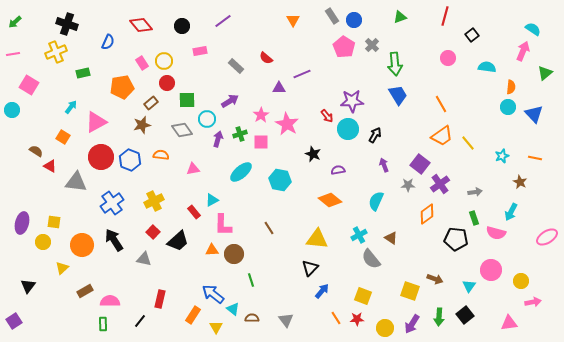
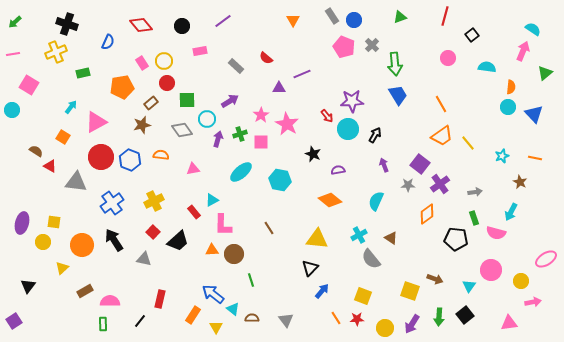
pink pentagon at (344, 47): rotated 10 degrees counterclockwise
pink ellipse at (547, 237): moved 1 px left, 22 px down
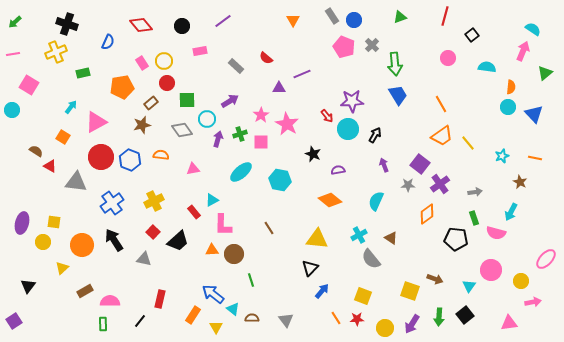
pink ellipse at (546, 259): rotated 15 degrees counterclockwise
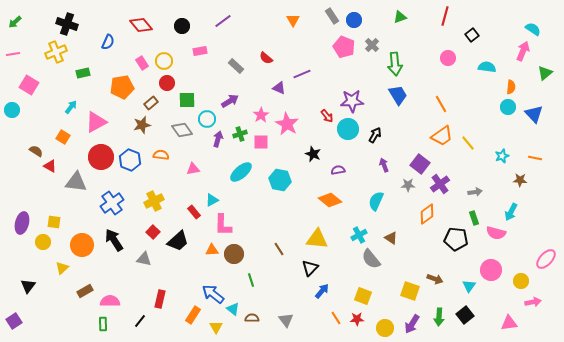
purple triangle at (279, 88): rotated 24 degrees clockwise
brown star at (520, 182): moved 2 px up; rotated 24 degrees counterclockwise
brown line at (269, 228): moved 10 px right, 21 px down
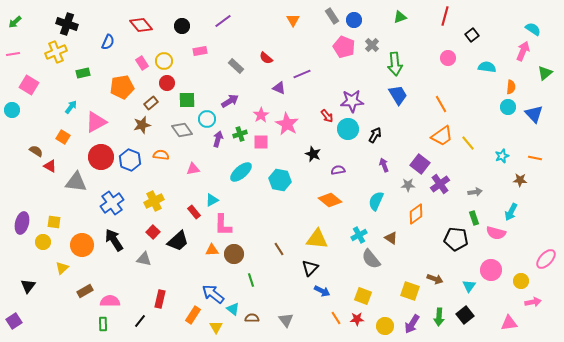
orange diamond at (427, 214): moved 11 px left
blue arrow at (322, 291): rotated 77 degrees clockwise
yellow circle at (385, 328): moved 2 px up
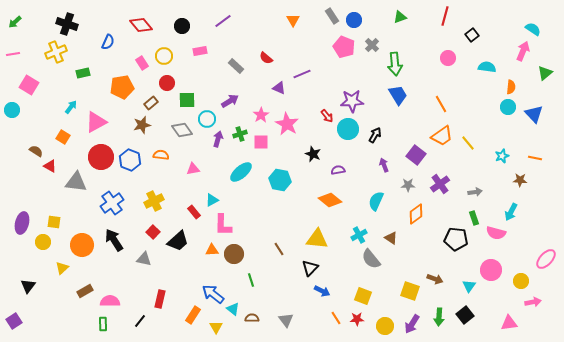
yellow circle at (164, 61): moved 5 px up
purple square at (420, 164): moved 4 px left, 9 px up
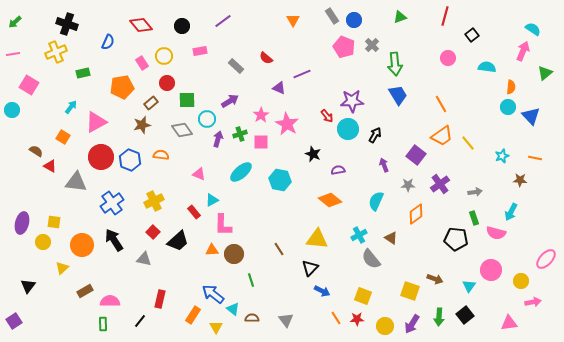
blue triangle at (534, 114): moved 3 px left, 2 px down
pink triangle at (193, 169): moved 6 px right, 5 px down; rotated 32 degrees clockwise
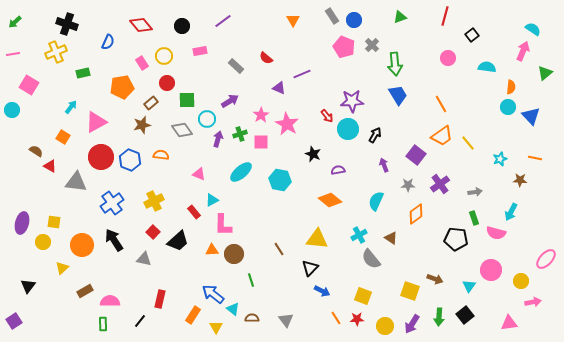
cyan star at (502, 156): moved 2 px left, 3 px down
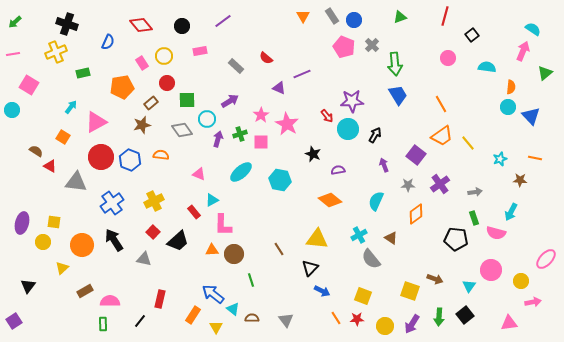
orange triangle at (293, 20): moved 10 px right, 4 px up
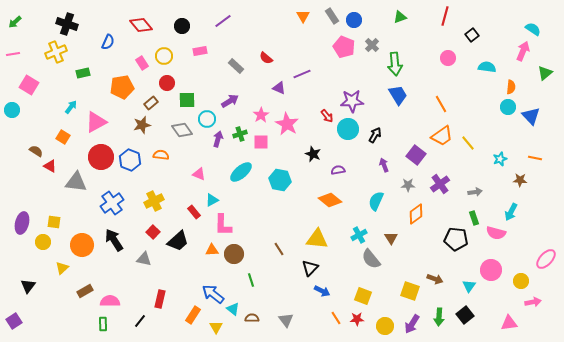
brown triangle at (391, 238): rotated 24 degrees clockwise
